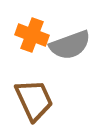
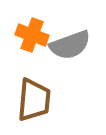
brown trapezoid: rotated 30 degrees clockwise
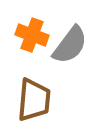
gray semicircle: rotated 33 degrees counterclockwise
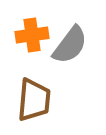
orange cross: rotated 28 degrees counterclockwise
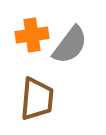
brown trapezoid: moved 3 px right, 1 px up
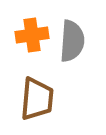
gray semicircle: moved 2 px right, 4 px up; rotated 33 degrees counterclockwise
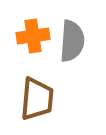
orange cross: moved 1 px right, 1 px down
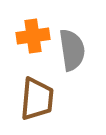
gray semicircle: moved 9 px down; rotated 12 degrees counterclockwise
